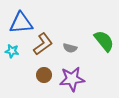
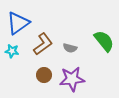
blue triangle: moved 3 px left; rotated 30 degrees counterclockwise
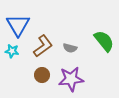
blue triangle: moved 2 px down; rotated 25 degrees counterclockwise
brown L-shape: moved 2 px down
brown circle: moved 2 px left
purple star: moved 1 px left
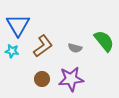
gray semicircle: moved 5 px right
brown circle: moved 4 px down
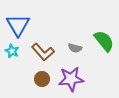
brown L-shape: moved 6 px down; rotated 85 degrees clockwise
cyan star: rotated 16 degrees clockwise
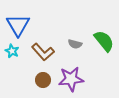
gray semicircle: moved 4 px up
brown circle: moved 1 px right, 1 px down
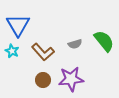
gray semicircle: rotated 32 degrees counterclockwise
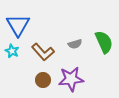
green semicircle: moved 1 px down; rotated 15 degrees clockwise
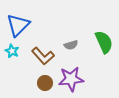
blue triangle: rotated 15 degrees clockwise
gray semicircle: moved 4 px left, 1 px down
brown L-shape: moved 4 px down
brown circle: moved 2 px right, 3 px down
